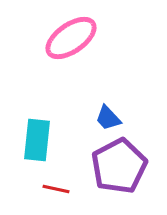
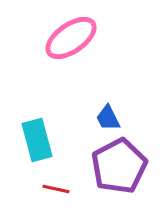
blue trapezoid: rotated 16 degrees clockwise
cyan rectangle: rotated 21 degrees counterclockwise
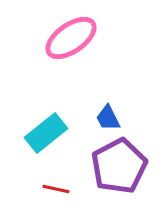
cyan rectangle: moved 9 px right, 7 px up; rotated 66 degrees clockwise
